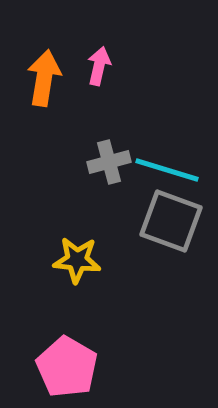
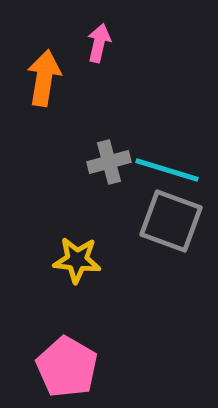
pink arrow: moved 23 px up
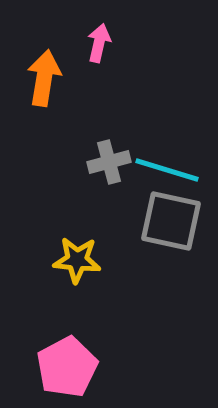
gray square: rotated 8 degrees counterclockwise
pink pentagon: rotated 14 degrees clockwise
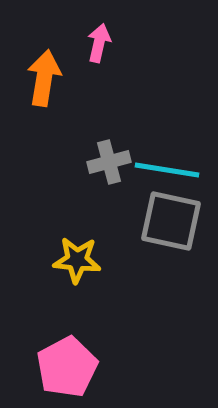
cyan line: rotated 8 degrees counterclockwise
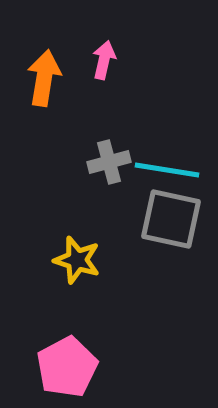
pink arrow: moved 5 px right, 17 px down
gray square: moved 2 px up
yellow star: rotated 12 degrees clockwise
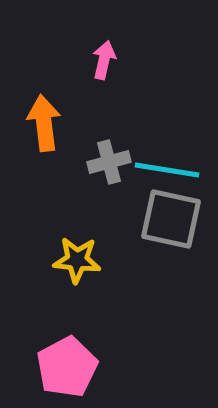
orange arrow: moved 45 px down; rotated 16 degrees counterclockwise
yellow star: rotated 12 degrees counterclockwise
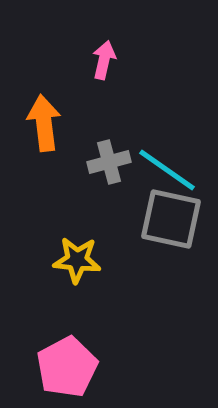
cyan line: rotated 26 degrees clockwise
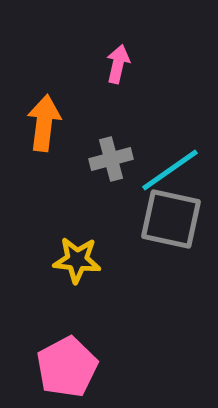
pink arrow: moved 14 px right, 4 px down
orange arrow: rotated 14 degrees clockwise
gray cross: moved 2 px right, 3 px up
cyan line: moved 3 px right; rotated 70 degrees counterclockwise
